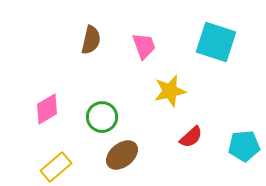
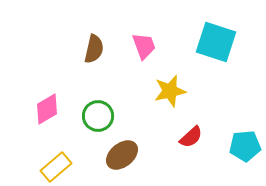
brown semicircle: moved 3 px right, 9 px down
green circle: moved 4 px left, 1 px up
cyan pentagon: moved 1 px right
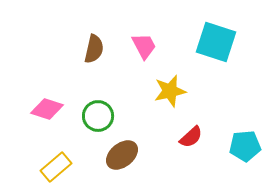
pink trapezoid: rotated 8 degrees counterclockwise
pink diamond: rotated 48 degrees clockwise
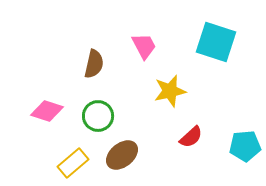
brown semicircle: moved 15 px down
pink diamond: moved 2 px down
yellow rectangle: moved 17 px right, 4 px up
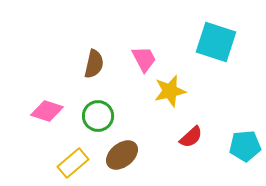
pink trapezoid: moved 13 px down
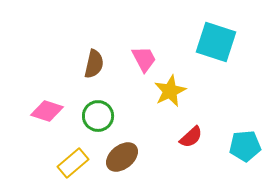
yellow star: rotated 12 degrees counterclockwise
brown ellipse: moved 2 px down
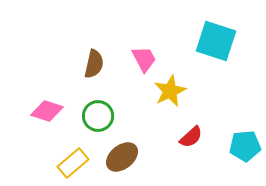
cyan square: moved 1 px up
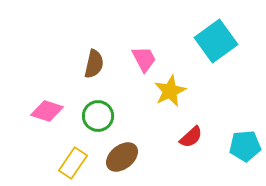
cyan square: rotated 36 degrees clockwise
yellow rectangle: rotated 16 degrees counterclockwise
